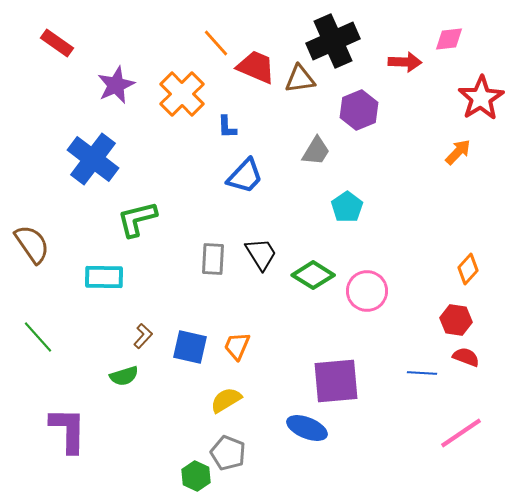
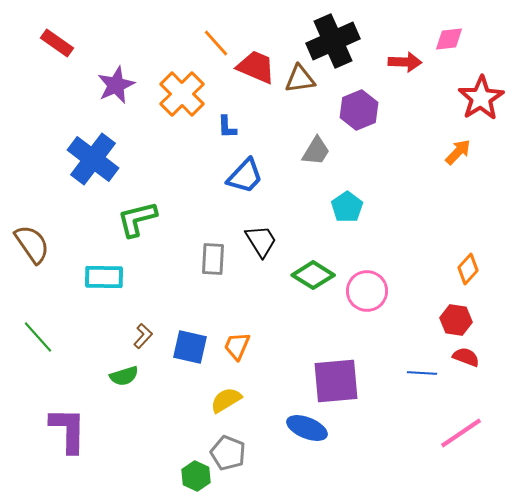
black trapezoid: moved 13 px up
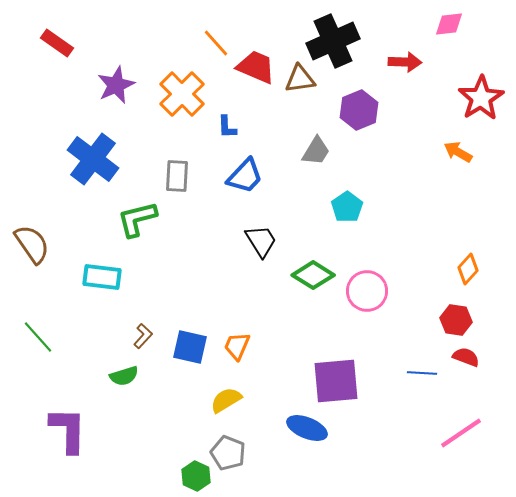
pink diamond: moved 15 px up
orange arrow: rotated 104 degrees counterclockwise
gray rectangle: moved 36 px left, 83 px up
cyan rectangle: moved 2 px left; rotated 6 degrees clockwise
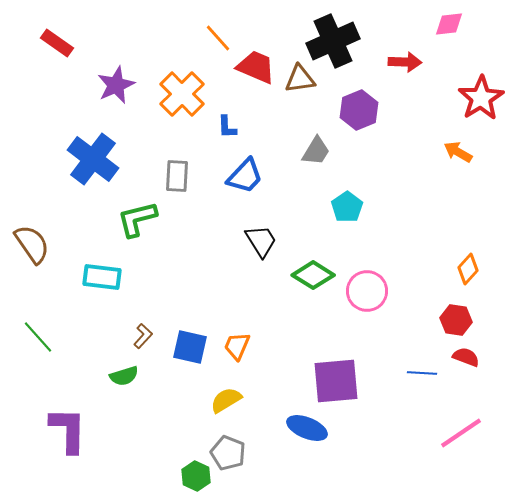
orange line: moved 2 px right, 5 px up
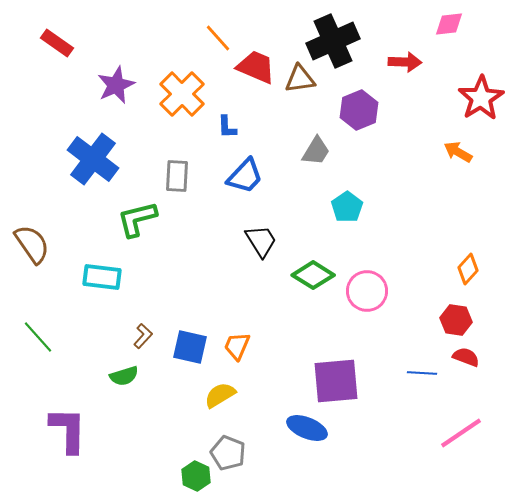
yellow semicircle: moved 6 px left, 5 px up
